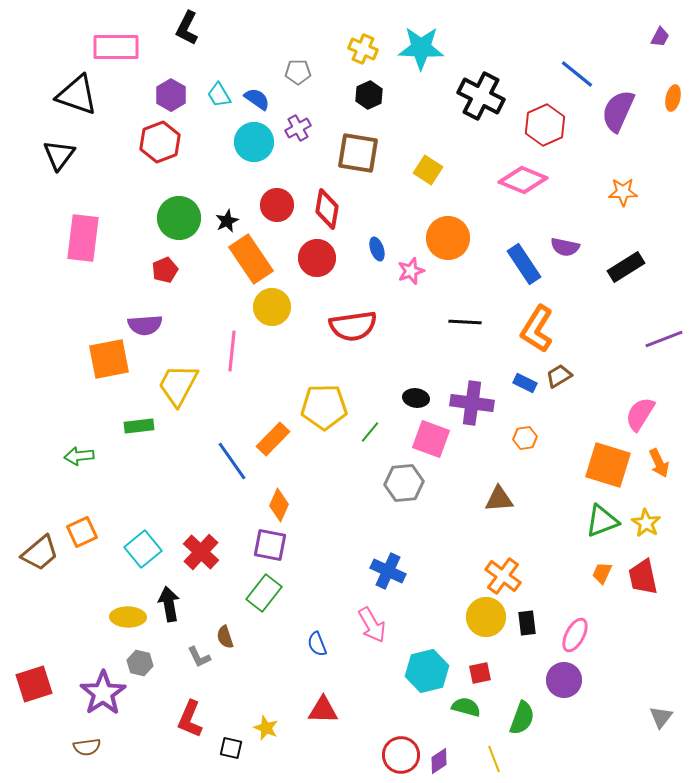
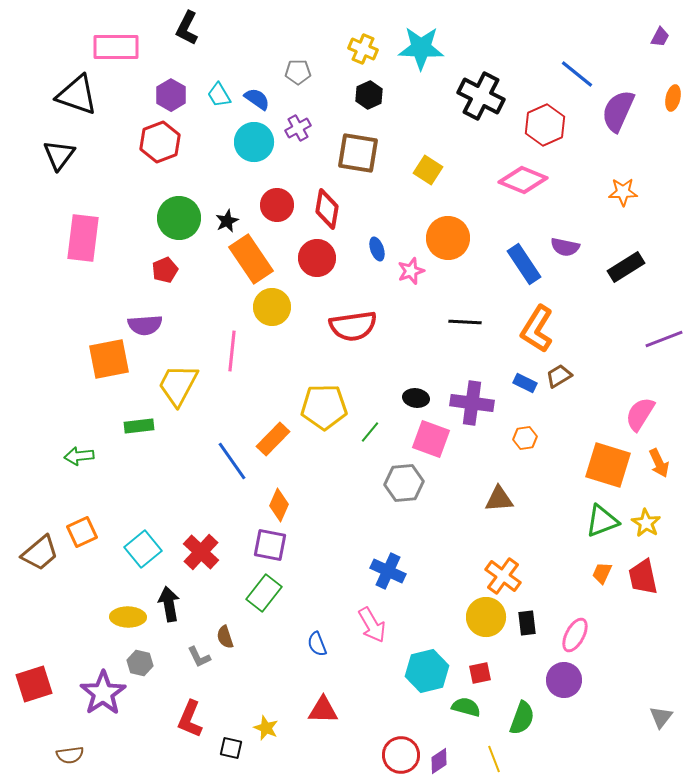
brown semicircle at (87, 747): moved 17 px left, 8 px down
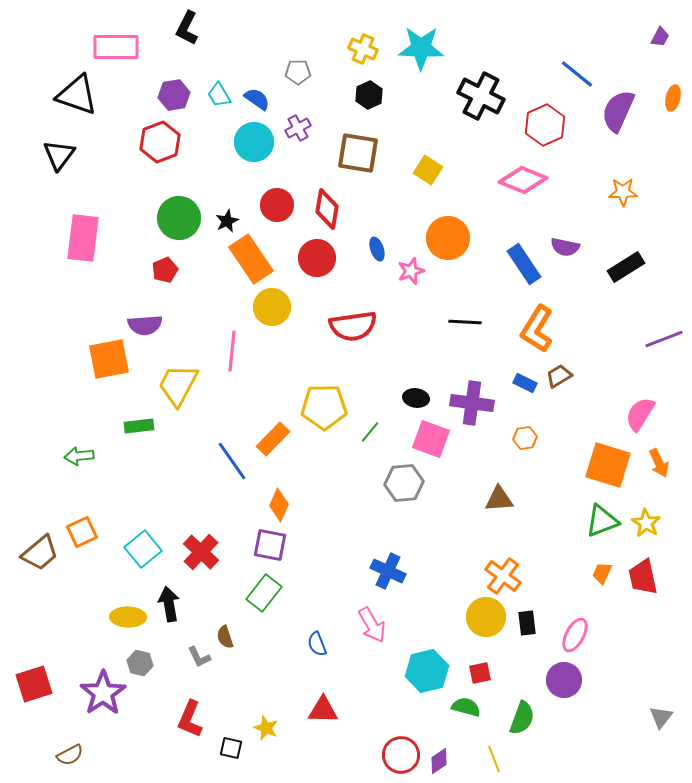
purple hexagon at (171, 95): moved 3 px right; rotated 20 degrees clockwise
brown semicircle at (70, 755): rotated 20 degrees counterclockwise
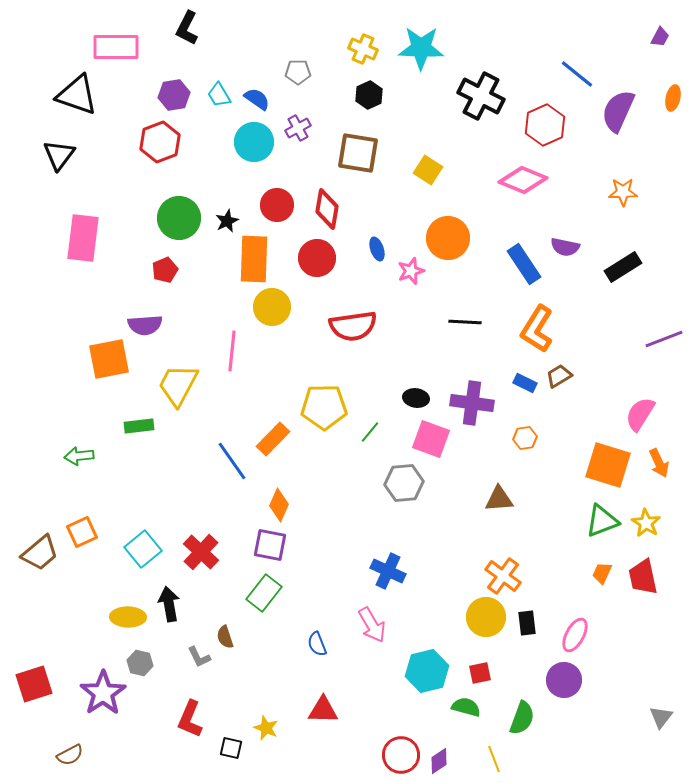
orange rectangle at (251, 259): moved 3 px right; rotated 36 degrees clockwise
black rectangle at (626, 267): moved 3 px left
